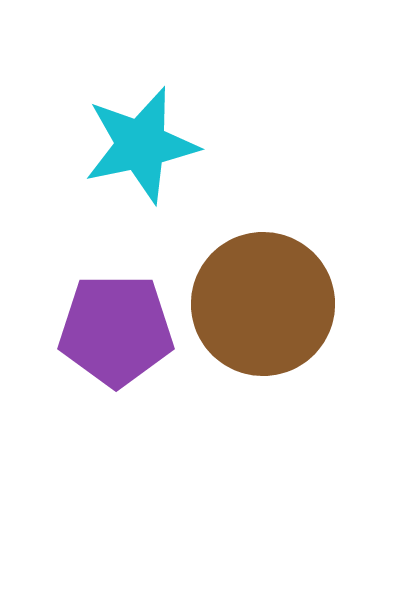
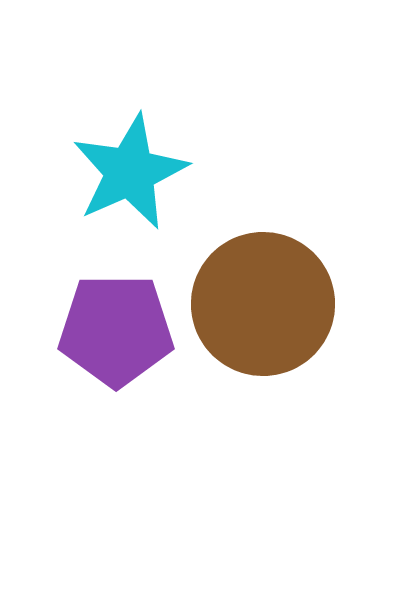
cyan star: moved 11 px left, 27 px down; rotated 12 degrees counterclockwise
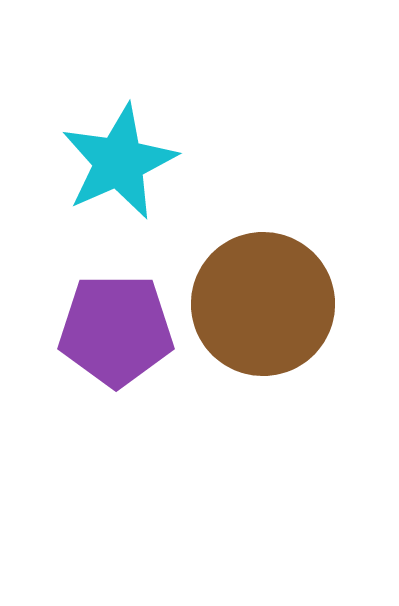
cyan star: moved 11 px left, 10 px up
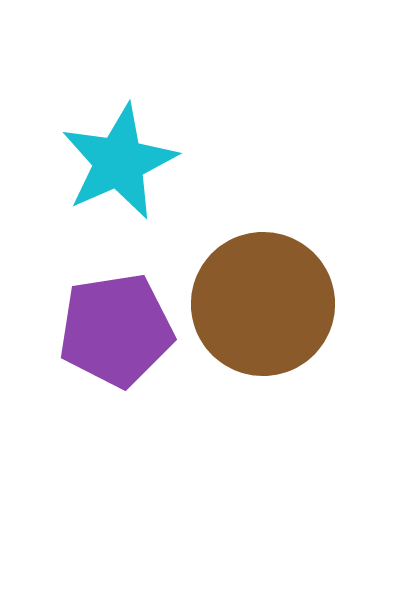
purple pentagon: rotated 9 degrees counterclockwise
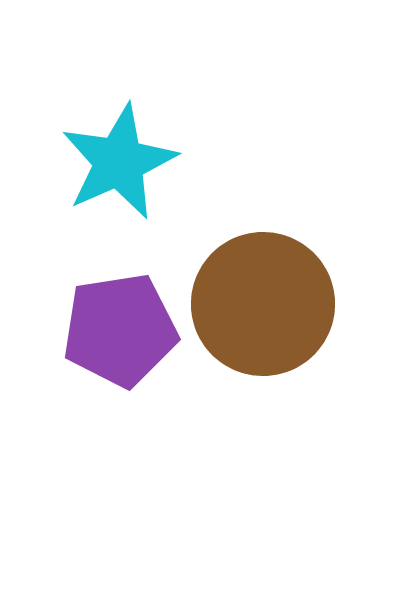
purple pentagon: moved 4 px right
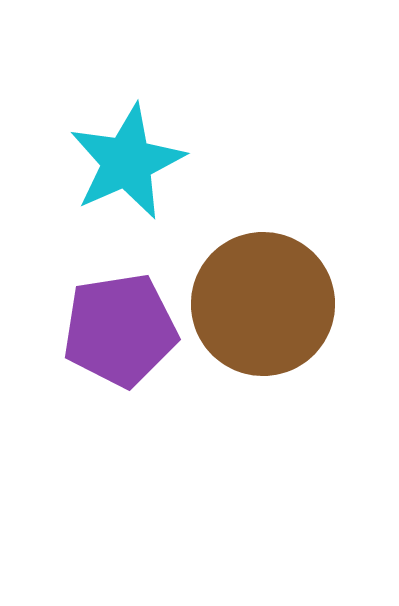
cyan star: moved 8 px right
